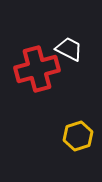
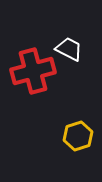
red cross: moved 4 px left, 2 px down
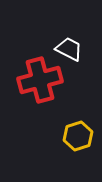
red cross: moved 7 px right, 9 px down
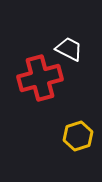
red cross: moved 2 px up
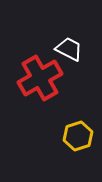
red cross: rotated 15 degrees counterclockwise
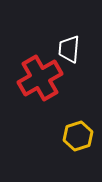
white trapezoid: rotated 112 degrees counterclockwise
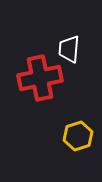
red cross: rotated 18 degrees clockwise
